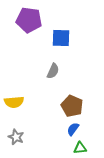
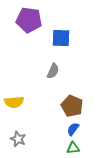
gray star: moved 2 px right, 2 px down
green triangle: moved 7 px left
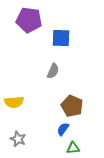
blue semicircle: moved 10 px left
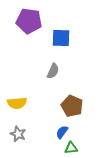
purple pentagon: moved 1 px down
yellow semicircle: moved 3 px right, 1 px down
blue semicircle: moved 1 px left, 3 px down
gray star: moved 5 px up
green triangle: moved 2 px left
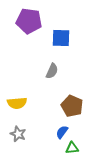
gray semicircle: moved 1 px left
green triangle: moved 1 px right
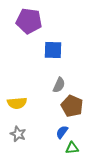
blue square: moved 8 px left, 12 px down
gray semicircle: moved 7 px right, 14 px down
